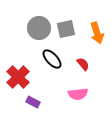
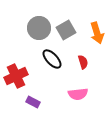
gray square: moved 1 px down; rotated 18 degrees counterclockwise
red semicircle: moved 2 px up; rotated 24 degrees clockwise
red cross: moved 2 px left, 1 px up; rotated 20 degrees clockwise
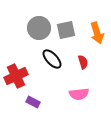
gray square: rotated 18 degrees clockwise
pink semicircle: moved 1 px right
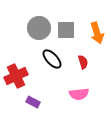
gray square: rotated 12 degrees clockwise
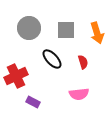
gray circle: moved 10 px left
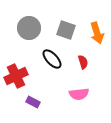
gray square: rotated 18 degrees clockwise
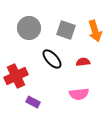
orange arrow: moved 2 px left, 2 px up
red semicircle: rotated 80 degrees counterclockwise
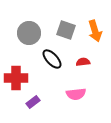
gray circle: moved 5 px down
red cross: moved 2 px down; rotated 25 degrees clockwise
pink semicircle: moved 3 px left
purple rectangle: rotated 64 degrees counterclockwise
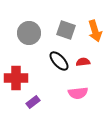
black ellipse: moved 7 px right, 2 px down
pink semicircle: moved 2 px right, 1 px up
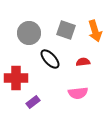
black ellipse: moved 9 px left, 2 px up
